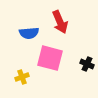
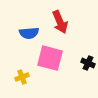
black cross: moved 1 px right, 1 px up
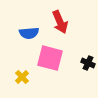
yellow cross: rotated 24 degrees counterclockwise
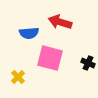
red arrow: rotated 130 degrees clockwise
yellow cross: moved 4 px left
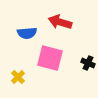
blue semicircle: moved 2 px left
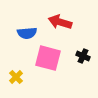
pink square: moved 2 px left
black cross: moved 5 px left, 7 px up
yellow cross: moved 2 px left
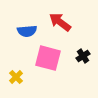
red arrow: rotated 20 degrees clockwise
blue semicircle: moved 2 px up
black cross: rotated 32 degrees clockwise
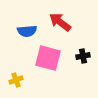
black cross: rotated 24 degrees clockwise
yellow cross: moved 3 px down; rotated 24 degrees clockwise
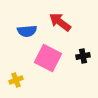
pink square: rotated 12 degrees clockwise
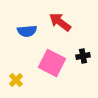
pink square: moved 4 px right, 5 px down
yellow cross: rotated 24 degrees counterclockwise
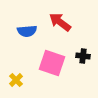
black cross: rotated 16 degrees clockwise
pink square: rotated 8 degrees counterclockwise
